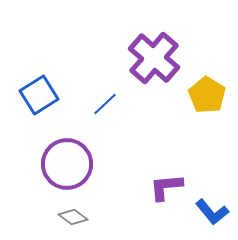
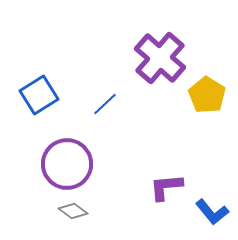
purple cross: moved 6 px right
gray diamond: moved 6 px up
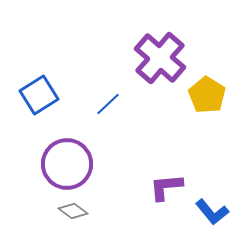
blue line: moved 3 px right
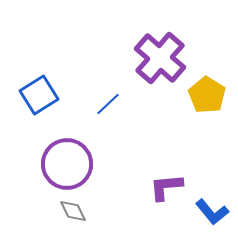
gray diamond: rotated 28 degrees clockwise
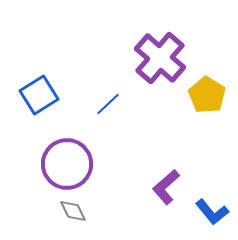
purple L-shape: rotated 36 degrees counterclockwise
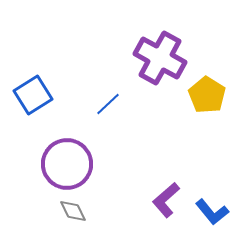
purple cross: rotated 12 degrees counterclockwise
blue square: moved 6 px left
purple L-shape: moved 13 px down
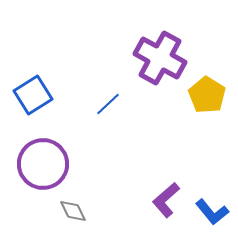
purple circle: moved 24 px left
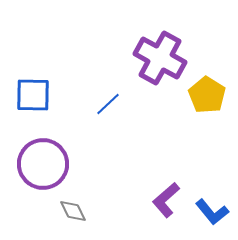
blue square: rotated 33 degrees clockwise
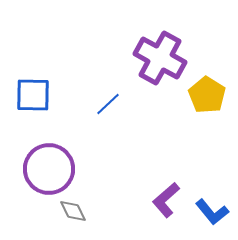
purple circle: moved 6 px right, 5 px down
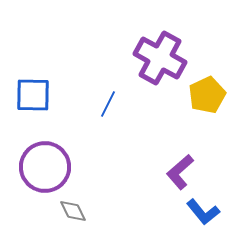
yellow pentagon: rotated 15 degrees clockwise
blue line: rotated 20 degrees counterclockwise
purple circle: moved 4 px left, 2 px up
purple L-shape: moved 14 px right, 28 px up
blue L-shape: moved 9 px left
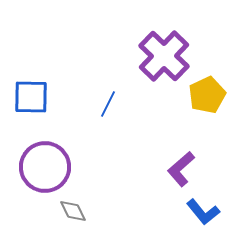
purple cross: moved 4 px right, 2 px up; rotated 15 degrees clockwise
blue square: moved 2 px left, 2 px down
purple L-shape: moved 1 px right, 3 px up
